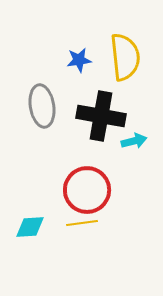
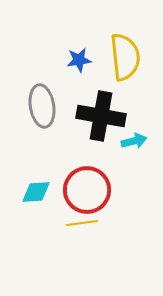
cyan diamond: moved 6 px right, 35 px up
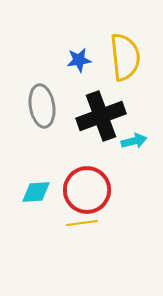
black cross: rotated 30 degrees counterclockwise
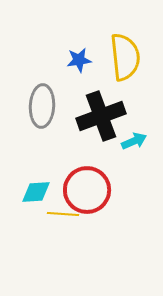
gray ellipse: rotated 12 degrees clockwise
cyan arrow: rotated 10 degrees counterclockwise
yellow line: moved 19 px left, 9 px up; rotated 12 degrees clockwise
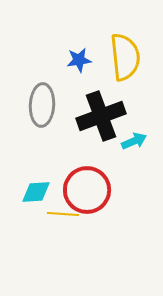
gray ellipse: moved 1 px up
